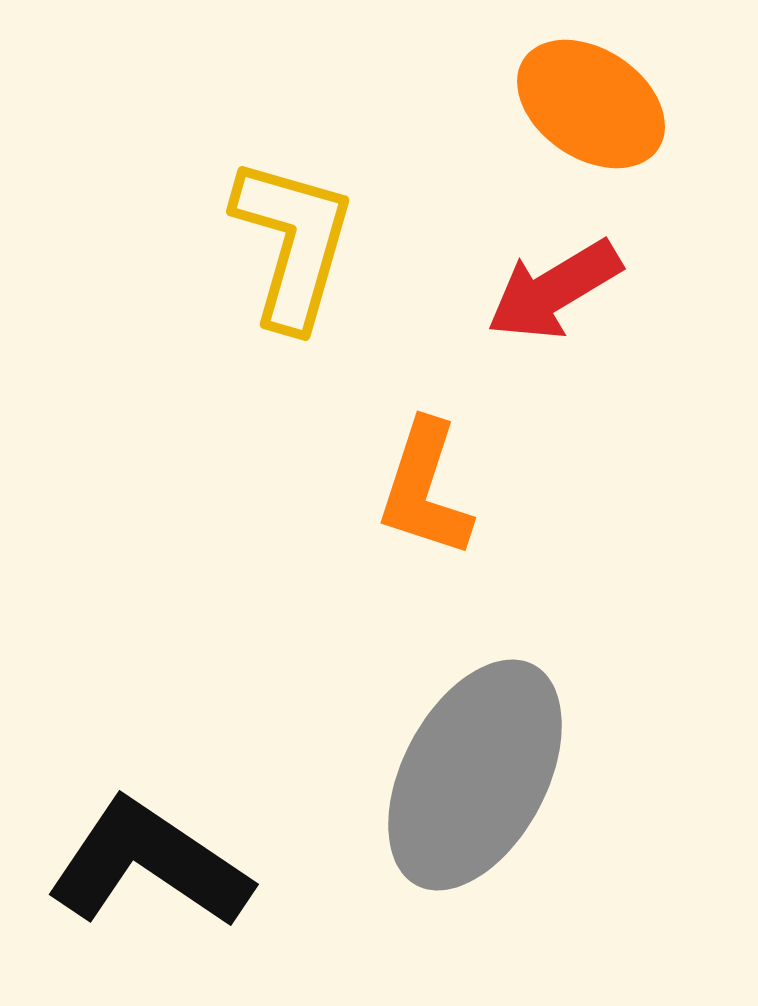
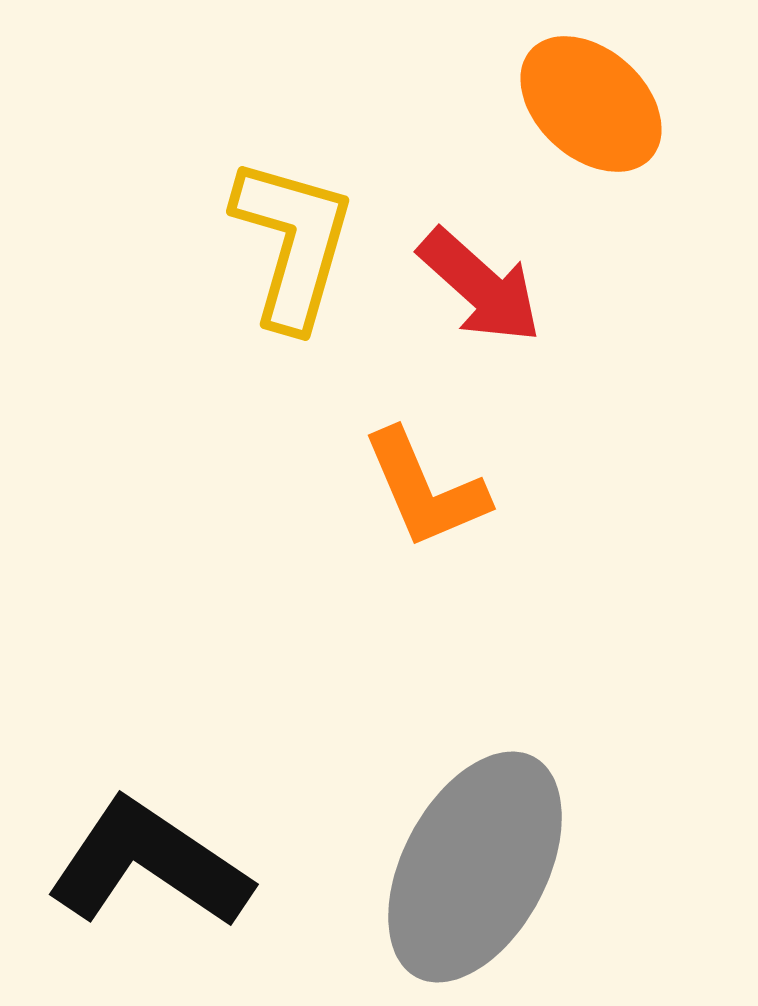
orange ellipse: rotated 8 degrees clockwise
red arrow: moved 74 px left, 4 px up; rotated 107 degrees counterclockwise
orange L-shape: rotated 41 degrees counterclockwise
gray ellipse: moved 92 px down
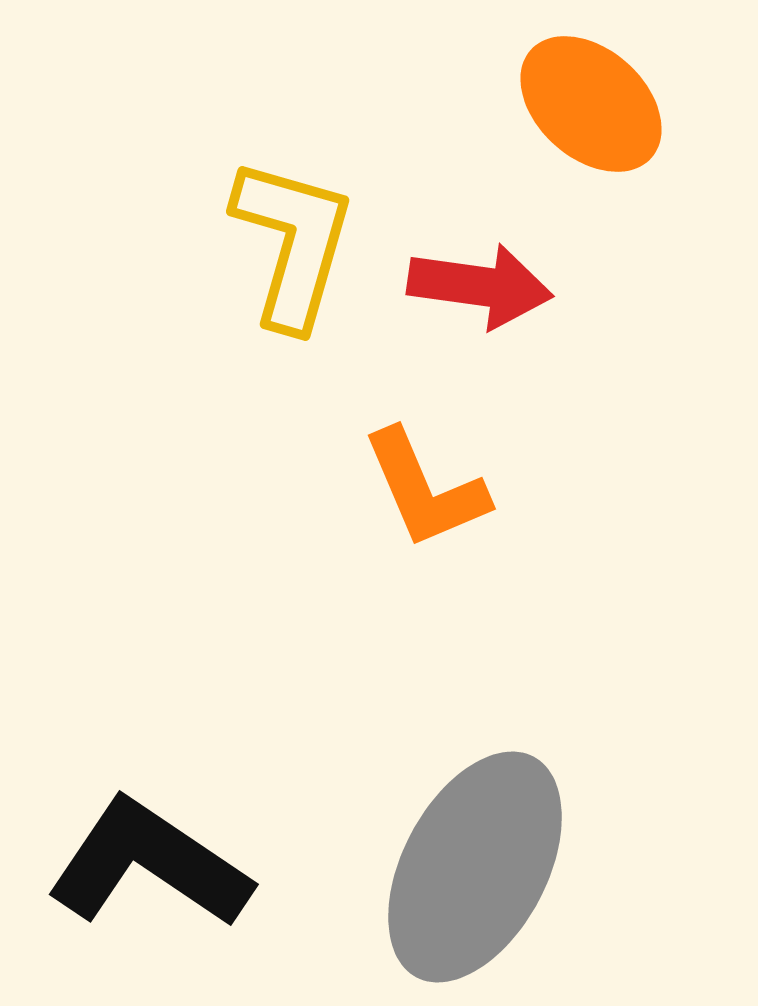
red arrow: rotated 34 degrees counterclockwise
